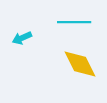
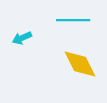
cyan line: moved 1 px left, 2 px up
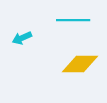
yellow diamond: rotated 63 degrees counterclockwise
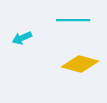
yellow diamond: rotated 15 degrees clockwise
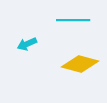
cyan arrow: moved 5 px right, 6 px down
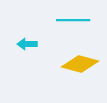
cyan arrow: rotated 24 degrees clockwise
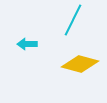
cyan line: rotated 64 degrees counterclockwise
